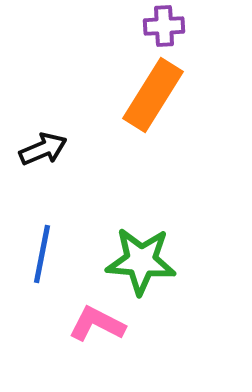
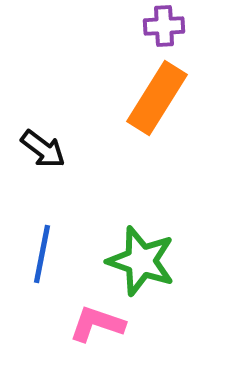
orange rectangle: moved 4 px right, 3 px down
black arrow: rotated 60 degrees clockwise
green star: rotated 14 degrees clockwise
pink L-shape: rotated 8 degrees counterclockwise
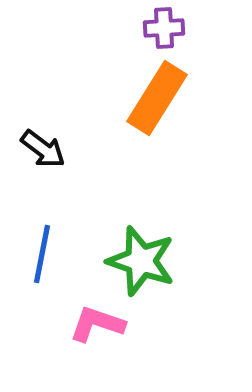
purple cross: moved 2 px down
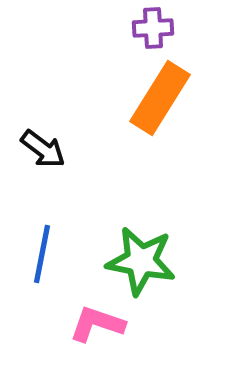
purple cross: moved 11 px left
orange rectangle: moved 3 px right
green star: rotated 8 degrees counterclockwise
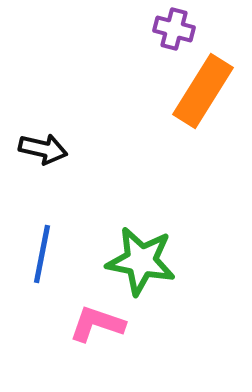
purple cross: moved 21 px right, 1 px down; rotated 18 degrees clockwise
orange rectangle: moved 43 px right, 7 px up
black arrow: rotated 24 degrees counterclockwise
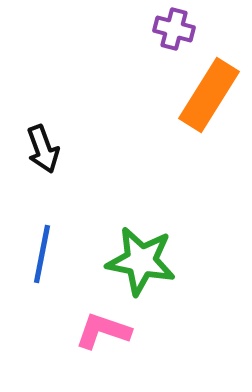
orange rectangle: moved 6 px right, 4 px down
black arrow: rotated 57 degrees clockwise
pink L-shape: moved 6 px right, 7 px down
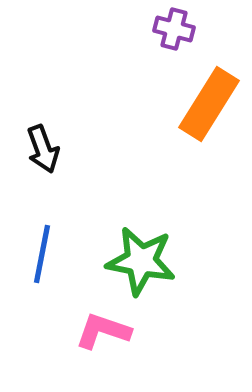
orange rectangle: moved 9 px down
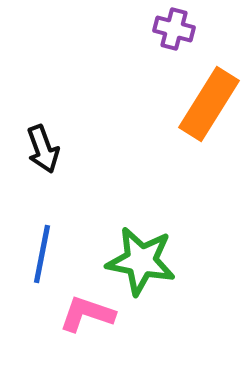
pink L-shape: moved 16 px left, 17 px up
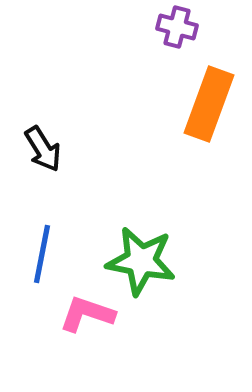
purple cross: moved 3 px right, 2 px up
orange rectangle: rotated 12 degrees counterclockwise
black arrow: rotated 12 degrees counterclockwise
